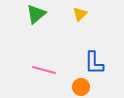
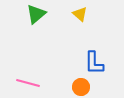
yellow triangle: rotated 35 degrees counterclockwise
pink line: moved 16 px left, 13 px down
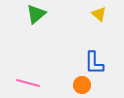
yellow triangle: moved 19 px right
orange circle: moved 1 px right, 2 px up
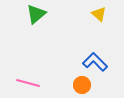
blue L-shape: moved 1 px right, 1 px up; rotated 135 degrees clockwise
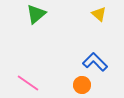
pink line: rotated 20 degrees clockwise
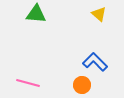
green triangle: rotated 45 degrees clockwise
pink line: rotated 20 degrees counterclockwise
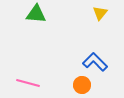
yellow triangle: moved 1 px right, 1 px up; rotated 28 degrees clockwise
